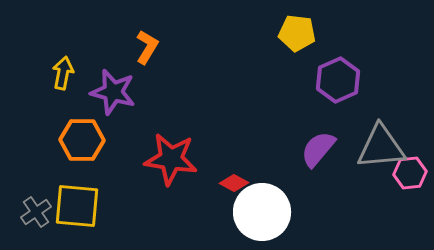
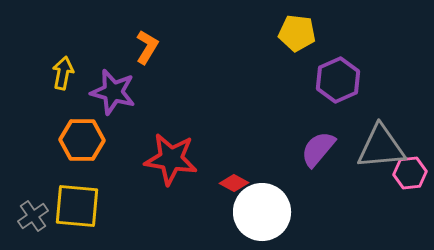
gray cross: moved 3 px left, 4 px down
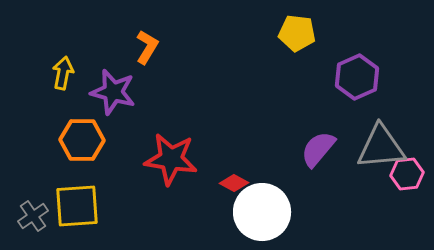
purple hexagon: moved 19 px right, 3 px up
pink hexagon: moved 3 px left, 1 px down
yellow square: rotated 9 degrees counterclockwise
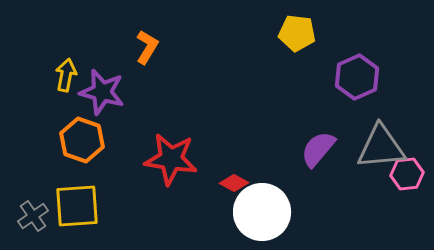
yellow arrow: moved 3 px right, 2 px down
purple star: moved 11 px left
orange hexagon: rotated 18 degrees clockwise
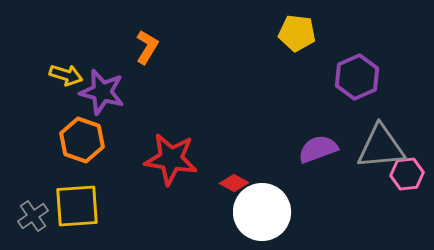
yellow arrow: rotated 96 degrees clockwise
purple semicircle: rotated 30 degrees clockwise
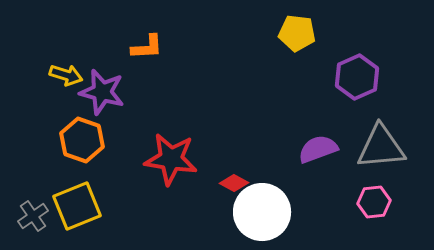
orange L-shape: rotated 56 degrees clockwise
pink hexagon: moved 33 px left, 28 px down
yellow square: rotated 18 degrees counterclockwise
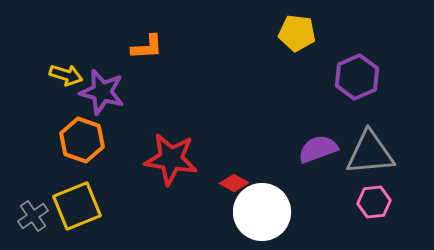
gray triangle: moved 11 px left, 6 px down
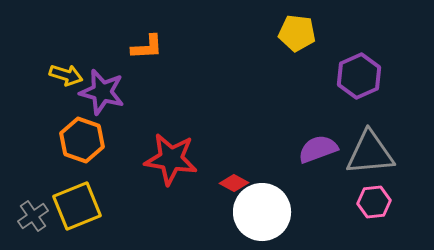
purple hexagon: moved 2 px right, 1 px up
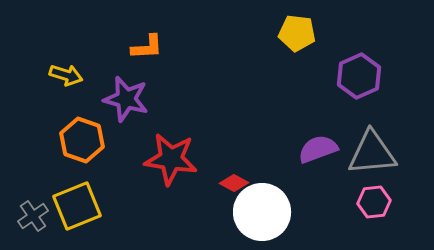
purple star: moved 24 px right, 7 px down
gray triangle: moved 2 px right
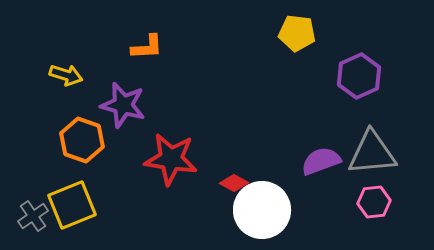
purple star: moved 3 px left, 6 px down
purple semicircle: moved 3 px right, 12 px down
yellow square: moved 5 px left, 1 px up
white circle: moved 2 px up
